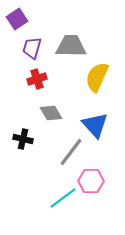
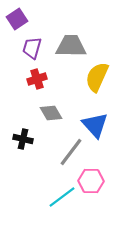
cyan line: moved 1 px left, 1 px up
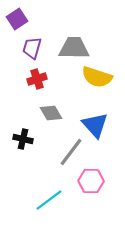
gray trapezoid: moved 3 px right, 2 px down
yellow semicircle: rotated 96 degrees counterclockwise
cyan line: moved 13 px left, 3 px down
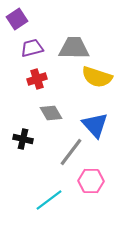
purple trapezoid: rotated 60 degrees clockwise
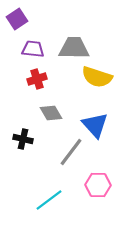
purple trapezoid: moved 1 px right, 1 px down; rotated 20 degrees clockwise
pink hexagon: moved 7 px right, 4 px down
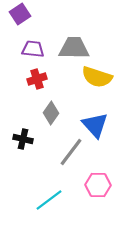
purple square: moved 3 px right, 5 px up
gray diamond: rotated 65 degrees clockwise
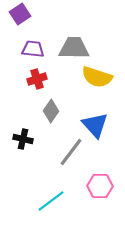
gray diamond: moved 2 px up
pink hexagon: moved 2 px right, 1 px down
cyan line: moved 2 px right, 1 px down
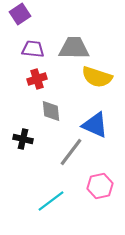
gray diamond: rotated 40 degrees counterclockwise
blue triangle: rotated 24 degrees counterclockwise
pink hexagon: rotated 15 degrees counterclockwise
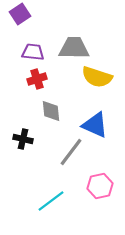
purple trapezoid: moved 3 px down
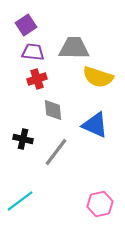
purple square: moved 6 px right, 11 px down
yellow semicircle: moved 1 px right
gray diamond: moved 2 px right, 1 px up
gray line: moved 15 px left
pink hexagon: moved 18 px down
cyan line: moved 31 px left
